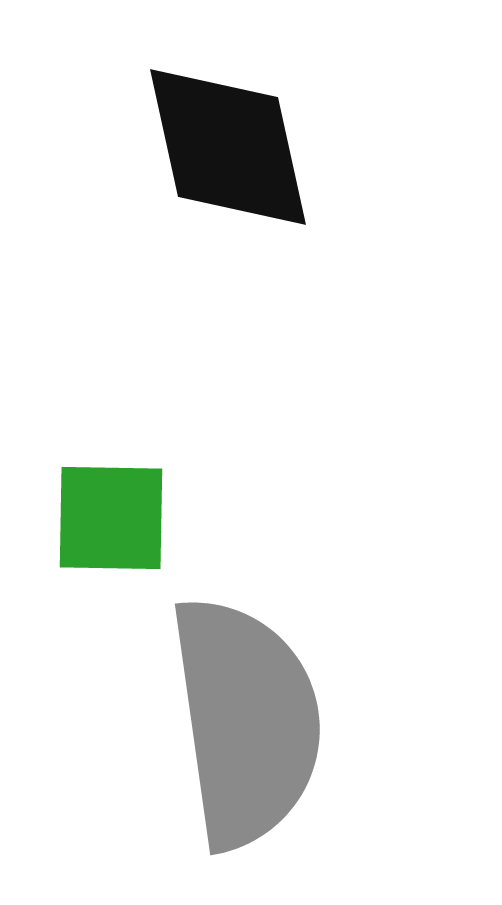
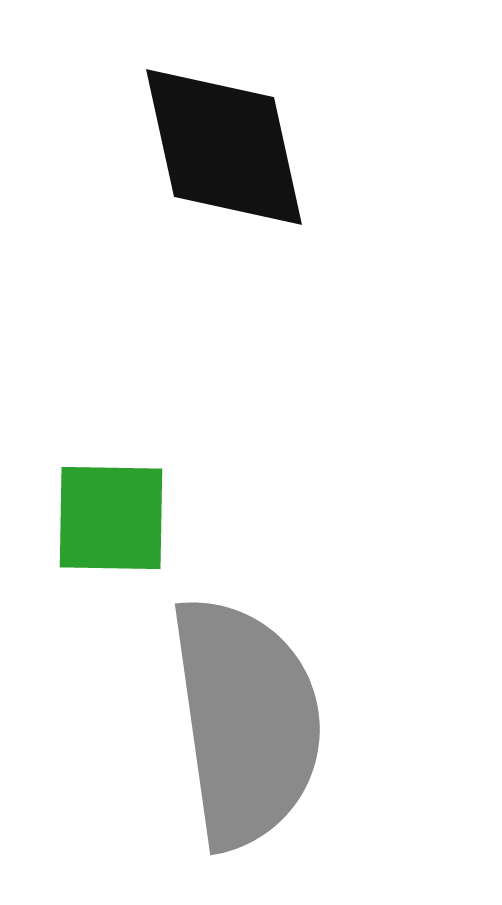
black diamond: moved 4 px left
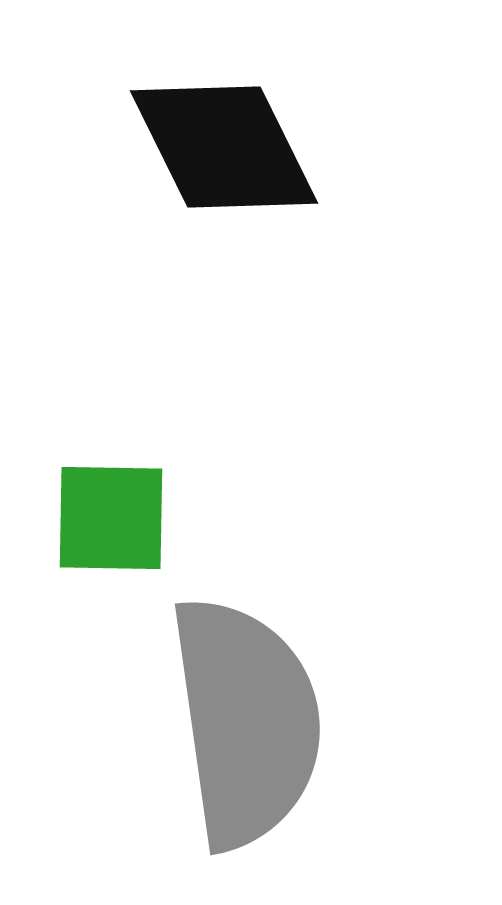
black diamond: rotated 14 degrees counterclockwise
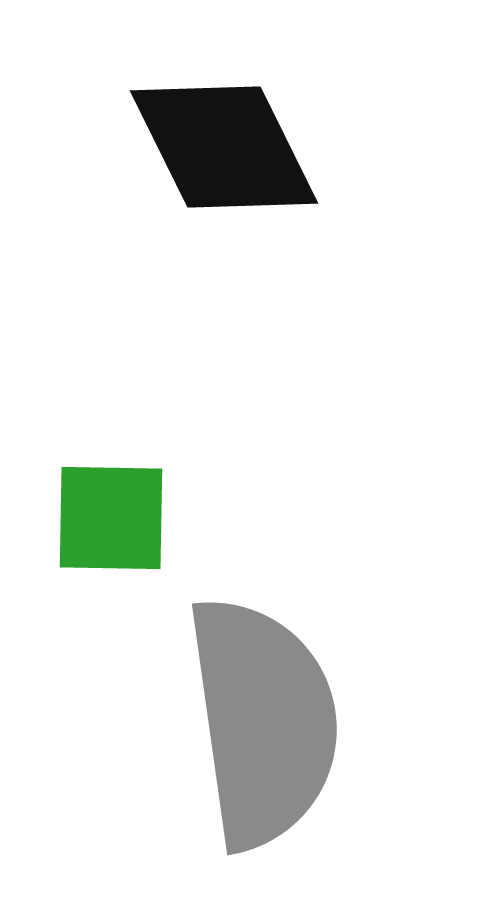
gray semicircle: moved 17 px right
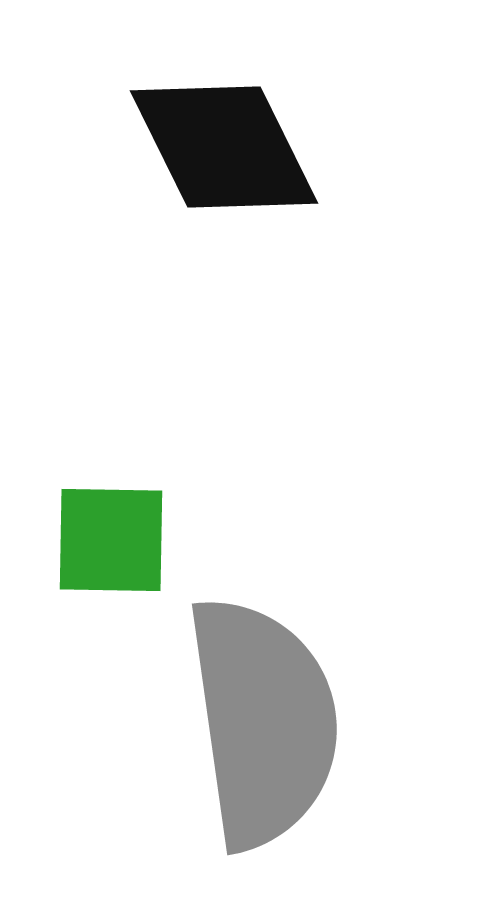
green square: moved 22 px down
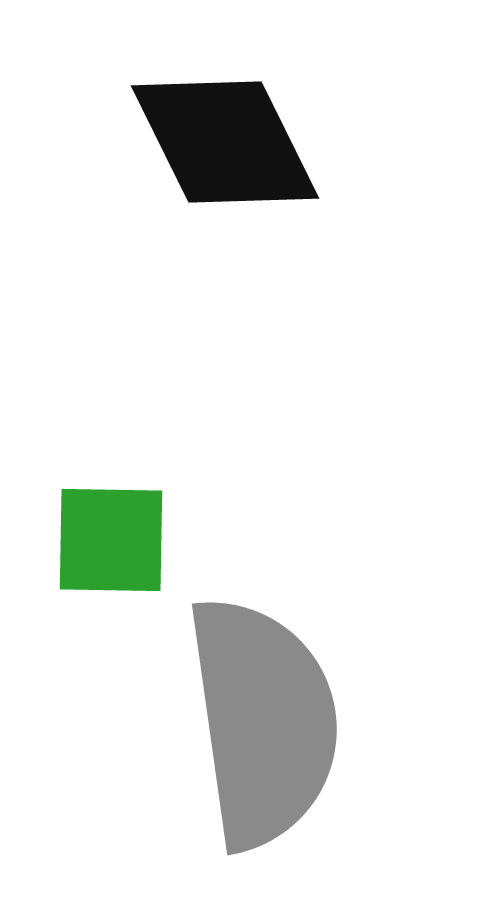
black diamond: moved 1 px right, 5 px up
